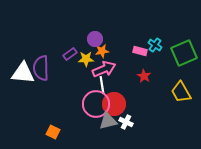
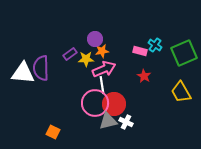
pink circle: moved 1 px left, 1 px up
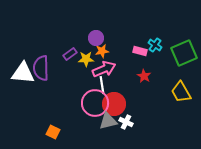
purple circle: moved 1 px right, 1 px up
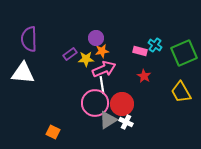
purple semicircle: moved 12 px left, 29 px up
red circle: moved 8 px right
gray triangle: moved 1 px up; rotated 18 degrees counterclockwise
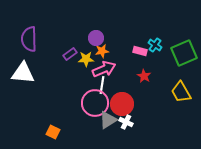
white line: rotated 18 degrees clockwise
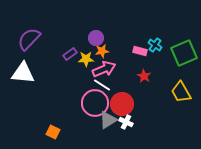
purple semicircle: rotated 45 degrees clockwise
white line: rotated 66 degrees counterclockwise
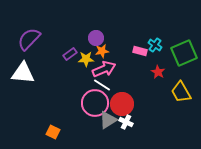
red star: moved 14 px right, 4 px up
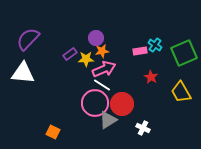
purple semicircle: moved 1 px left
pink rectangle: rotated 24 degrees counterclockwise
red star: moved 7 px left, 5 px down
white cross: moved 17 px right, 6 px down
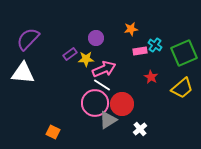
orange star: moved 29 px right, 22 px up
yellow trapezoid: moved 1 px right, 4 px up; rotated 100 degrees counterclockwise
white cross: moved 3 px left, 1 px down; rotated 24 degrees clockwise
